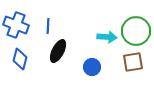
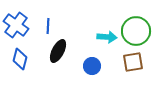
blue cross: rotated 15 degrees clockwise
blue circle: moved 1 px up
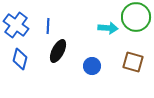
green circle: moved 14 px up
cyan arrow: moved 1 px right, 9 px up
brown square: rotated 25 degrees clockwise
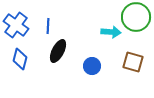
cyan arrow: moved 3 px right, 4 px down
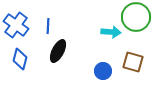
blue circle: moved 11 px right, 5 px down
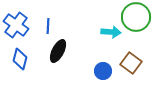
brown square: moved 2 px left, 1 px down; rotated 20 degrees clockwise
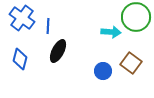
blue cross: moved 6 px right, 7 px up
